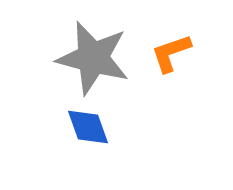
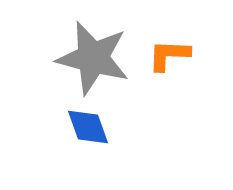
orange L-shape: moved 2 px left, 2 px down; rotated 21 degrees clockwise
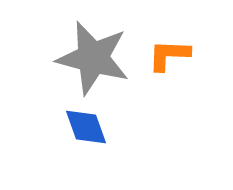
blue diamond: moved 2 px left
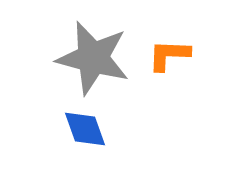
blue diamond: moved 1 px left, 2 px down
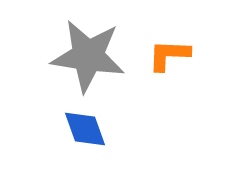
gray star: moved 5 px left, 2 px up; rotated 6 degrees counterclockwise
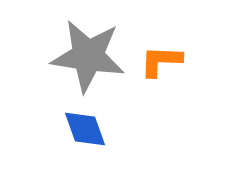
orange L-shape: moved 8 px left, 6 px down
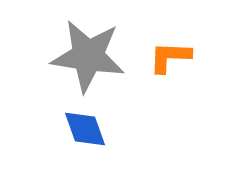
orange L-shape: moved 9 px right, 4 px up
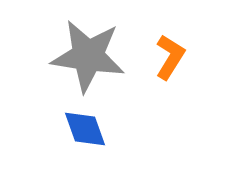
orange L-shape: rotated 120 degrees clockwise
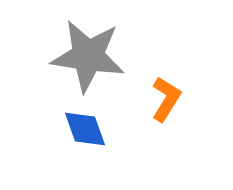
orange L-shape: moved 4 px left, 42 px down
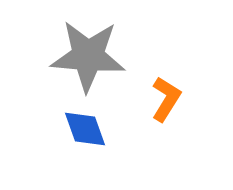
gray star: rotated 4 degrees counterclockwise
